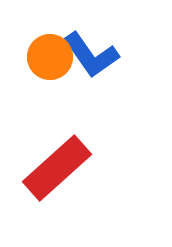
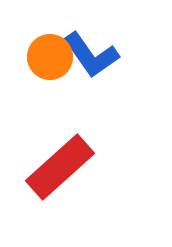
red rectangle: moved 3 px right, 1 px up
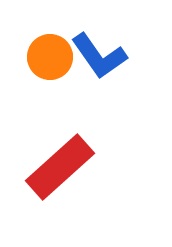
blue L-shape: moved 8 px right, 1 px down
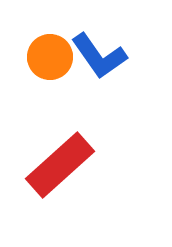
red rectangle: moved 2 px up
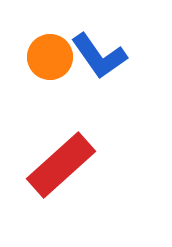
red rectangle: moved 1 px right
